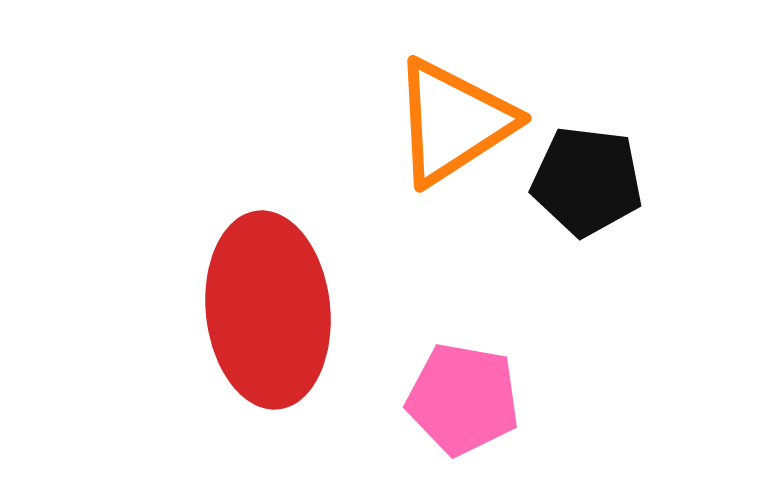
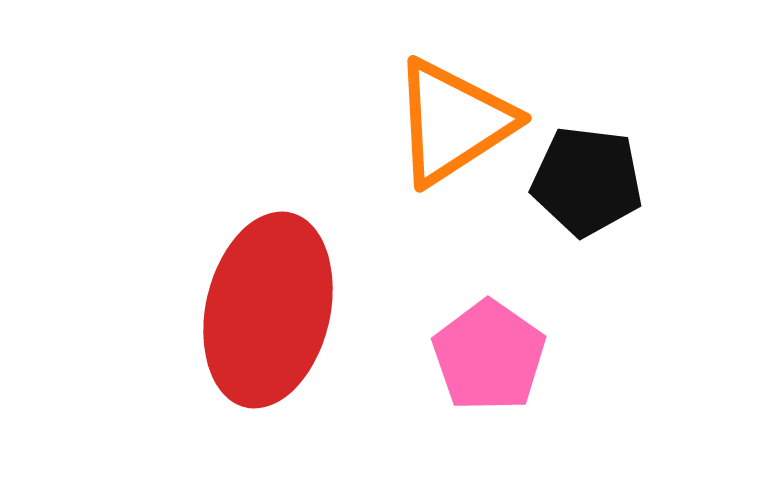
red ellipse: rotated 19 degrees clockwise
pink pentagon: moved 26 px right, 43 px up; rotated 25 degrees clockwise
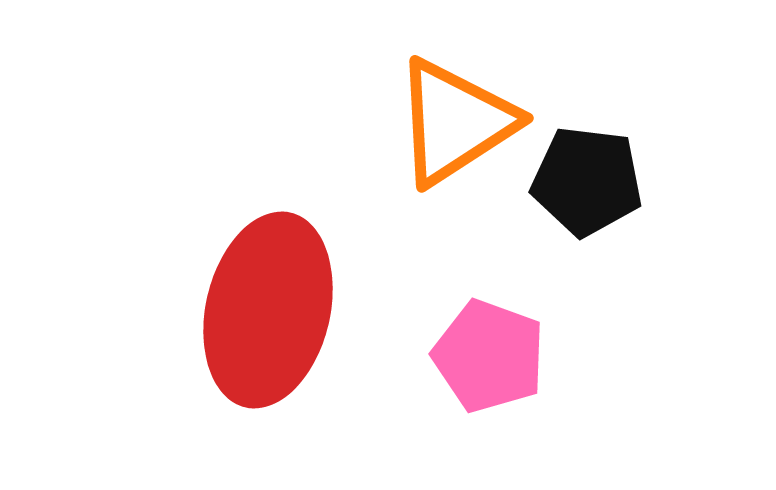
orange triangle: moved 2 px right
pink pentagon: rotated 15 degrees counterclockwise
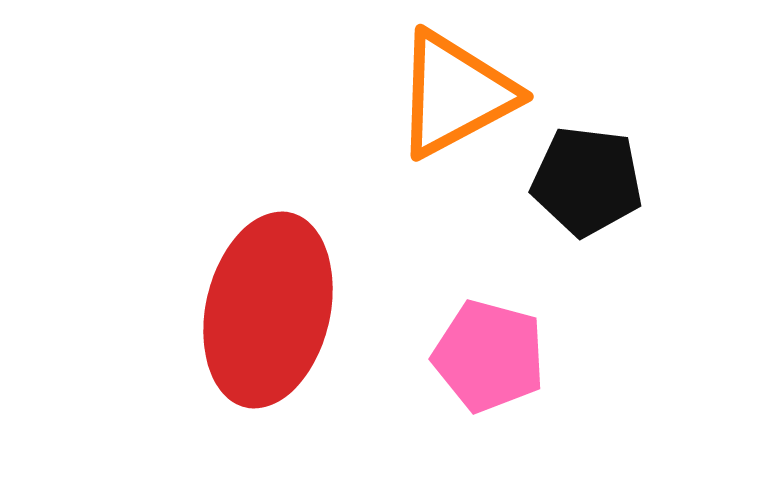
orange triangle: moved 28 px up; rotated 5 degrees clockwise
pink pentagon: rotated 5 degrees counterclockwise
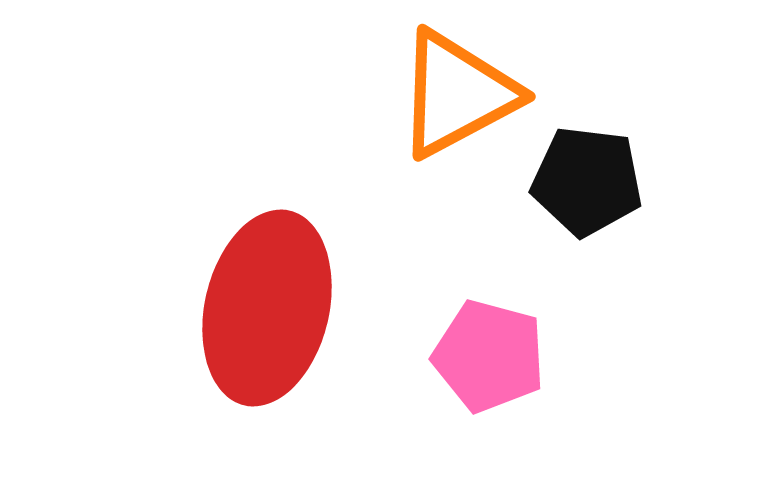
orange triangle: moved 2 px right
red ellipse: moved 1 px left, 2 px up
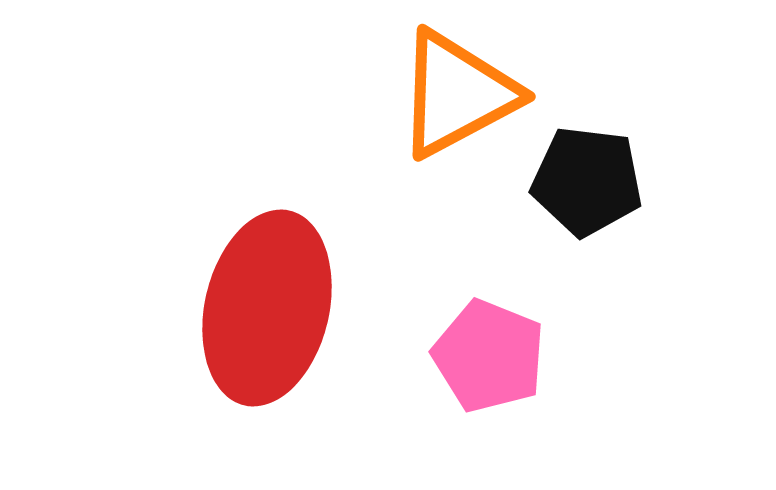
pink pentagon: rotated 7 degrees clockwise
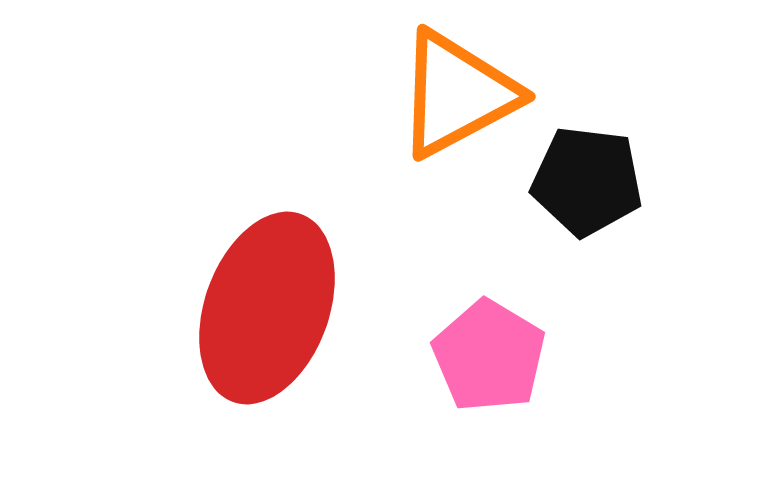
red ellipse: rotated 7 degrees clockwise
pink pentagon: rotated 9 degrees clockwise
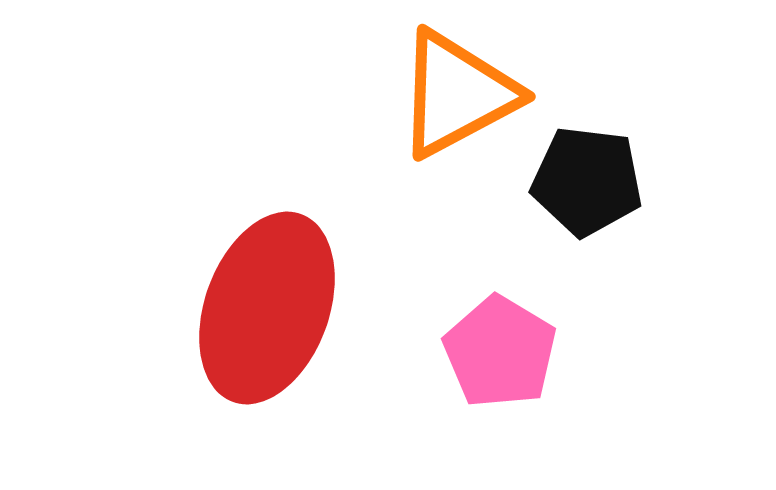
pink pentagon: moved 11 px right, 4 px up
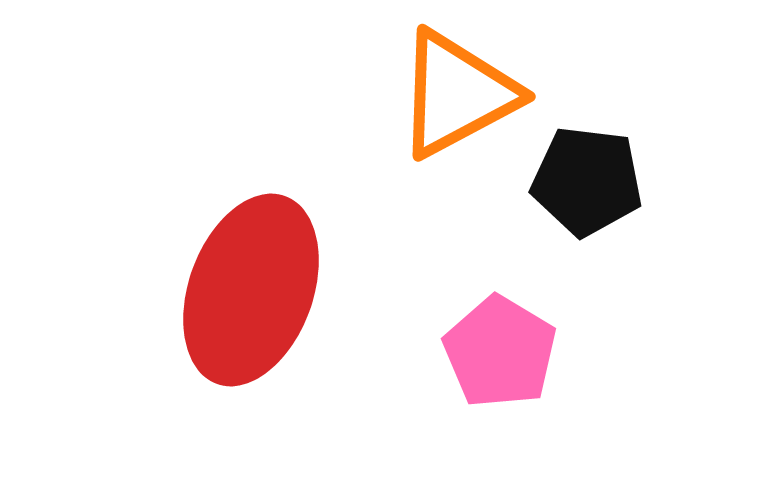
red ellipse: moved 16 px left, 18 px up
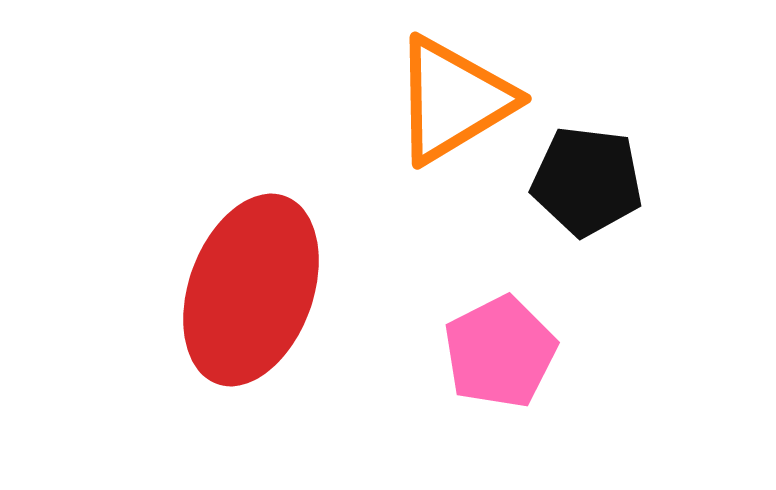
orange triangle: moved 4 px left, 6 px down; rotated 3 degrees counterclockwise
pink pentagon: rotated 14 degrees clockwise
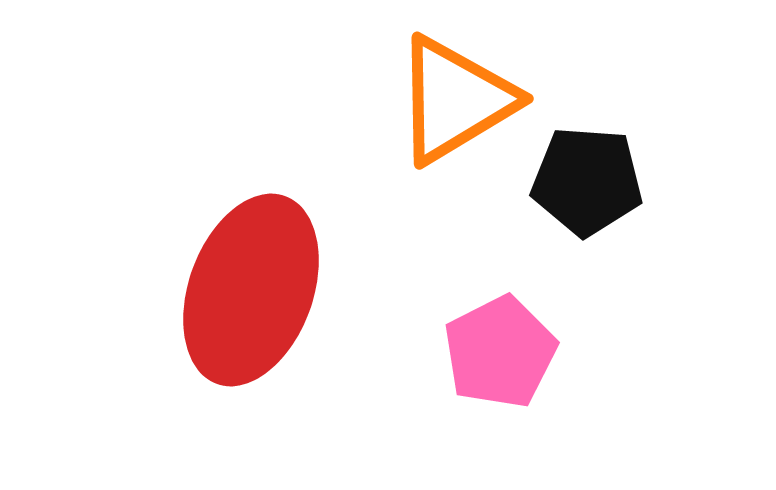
orange triangle: moved 2 px right
black pentagon: rotated 3 degrees counterclockwise
